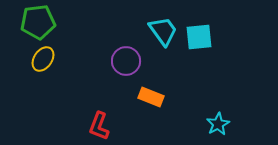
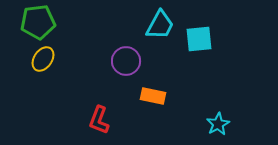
cyan trapezoid: moved 3 px left, 6 px up; rotated 64 degrees clockwise
cyan square: moved 2 px down
orange rectangle: moved 2 px right, 1 px up; rotated 10 degrees counterclockwise
red L-shape: moved 6 px up
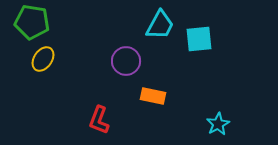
green pentagon: moved 6 px left; rotated 16 degrees clockwise
